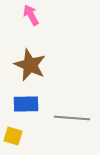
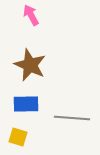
yellow square: moved 5 px right, 1 px down
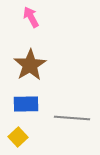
pink arrow: moved 2 px down
brown star: rotated 16 degrees clockwise
yellow square: rotated 30 degrees clockwise
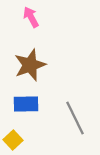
brown star: rotated 12 degrees clockwise
gray line: moved 3 px right; rotated 60 degrees clockwise
yellow square: moved 5 px left, 3 px down
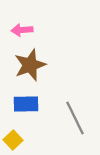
pink arrow: moved 9 px left, 13 px down; rotated 65 degrees counterclockwise
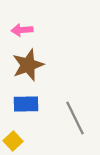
brown star: moved 2 px left
yellow square: moved 1 px down
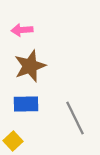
brown star: moved 2 px right, 1 px down
